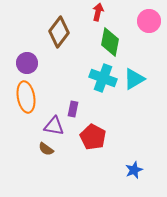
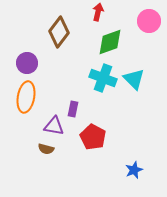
green diamond: rotated 60 degrees clockwise
cyan triangle: rotated 45 degrees counterclockwise
orange ellipse: rotated 20 degrees clockwise
brown semicircle: rotated 21 degrees counterclockwise
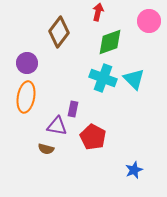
purple triangle: moved 3 px right
